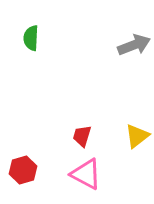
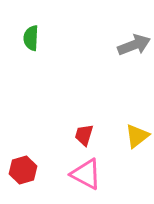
red trapezoid: moved 2 px right, 1 px up
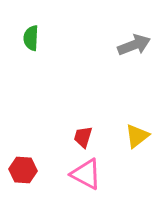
red trapezoid: moved 1 px left, 2 px down
red hexagon: rotated 20 degrees clockwise
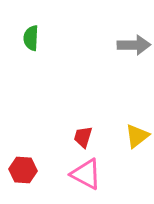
gray arrow: rotated 20 degrees clockwise
